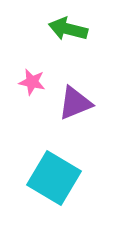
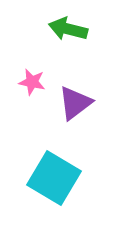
purple triangle: rotated 15 degrees counterclockwise
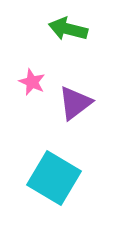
pink star: rotated 12 degrees clockwise
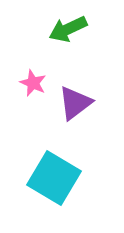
green arrow: rotated 39 degrees counterclockwise
pink star: moved 1 px right, 1 px down
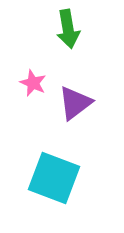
green arrow: rotated 75 degrees counterclockwise
cyan square: rotated 10 degrees counterclockwise
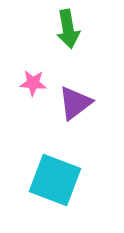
pink star: rotated 20 degrees counterclockwise
cyan square: moved 1 px right, 2 px down
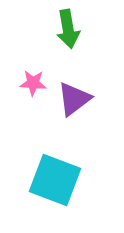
purple triangle: moved 1 px left, 4 px up
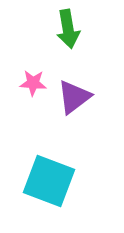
purple triangle: moved 2 px up
cyan square: moved 6 px left, 1 px down
